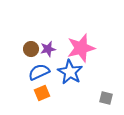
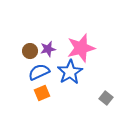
brown circle: moved 1 px left, 2 px down
blue star: rotated 10 degrees clockwise
gray square: rotated 24 degrees clockwise
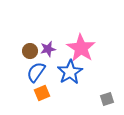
pink star: rotated 24 degrees counterclockwise
blue semicircle: moved 3 px left; rotated 30 degrees counterclockwise
gray square: moved 1 px right, 1 px down; rotated 32 degrees clockwise
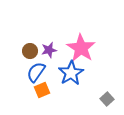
purple star: moved 1 px right, 1 px down
blue star: moved 1 px right, 1 px down
orange square: moved 3 px up
gray square: rotated 24 degrees counterclockwise
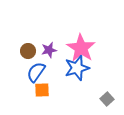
brown circle: moved 2 px left
blue star: moved 6 px right, 5 px up; rotated 15 degrees clockwise
orange square: rotated 21 degrees clockwise
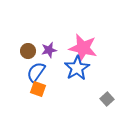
pink star: moved 2 px right; rotated 20 degrees counterclockwise
blue star: rotated 15 degrees counterclockwise
orange square: moved 4 px left, 1 px up; rotated 21 degrees clockwise
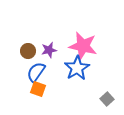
pink star: moved 2 px up
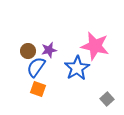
pink star: moved 12 px right
blue semicircle: moved 5 px up
